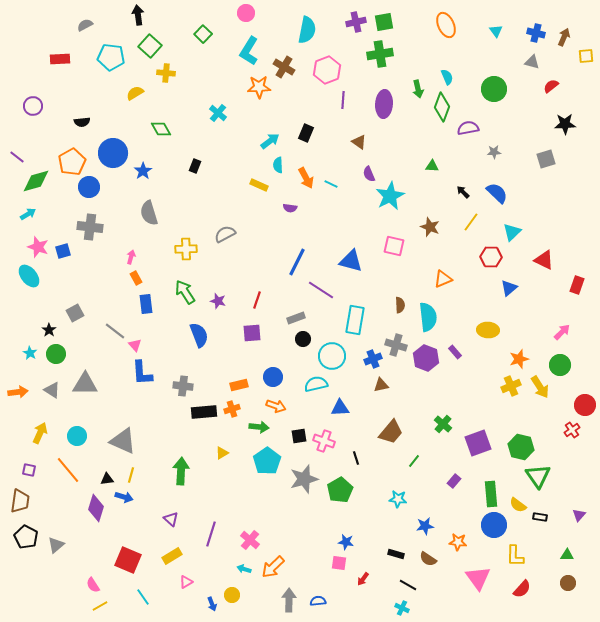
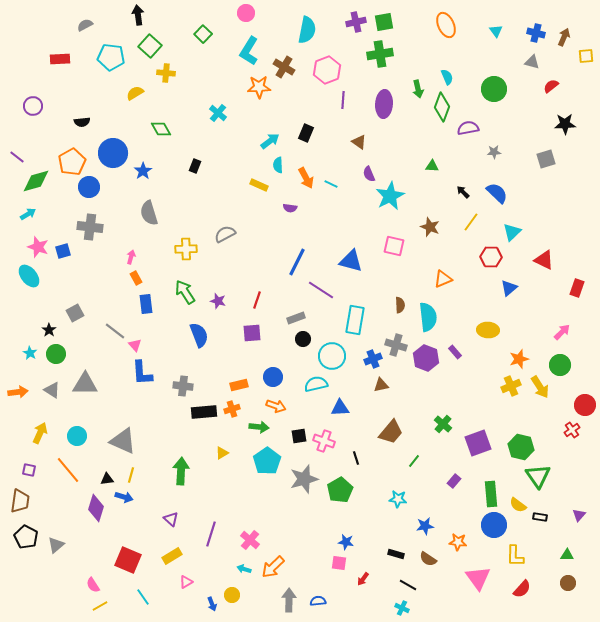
red rectangle at (577, 285): moved 3 px down
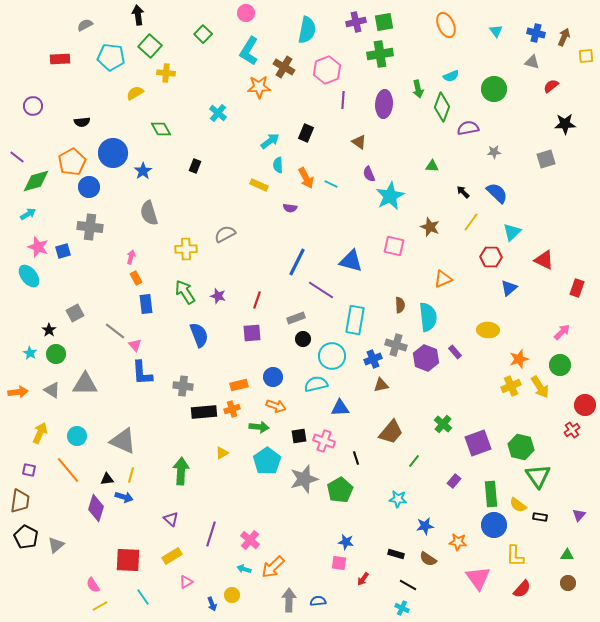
cyan semicircle at (447, 77): moved 4 px right, 1 px up; rotated 91 degrees clockwise
purple star at (218, 301): moved 5 px up
red square at (128, 560): rotated 20 degrees counterclockwise
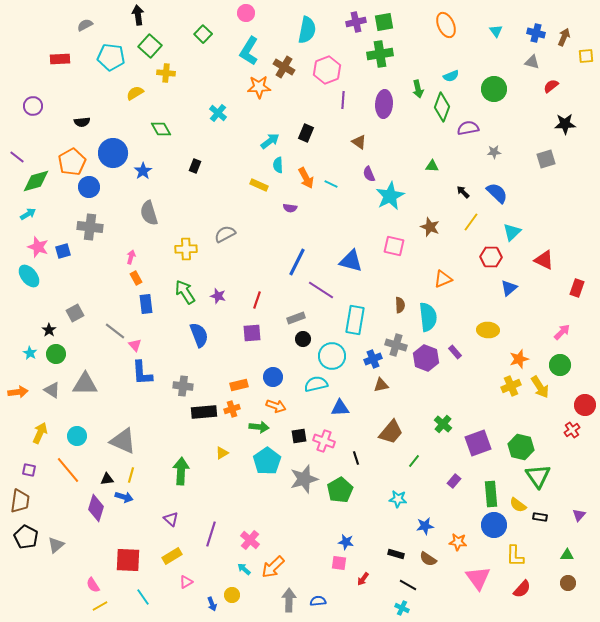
cyan arrow at (244, 569): rotated 24 degrees clockwise
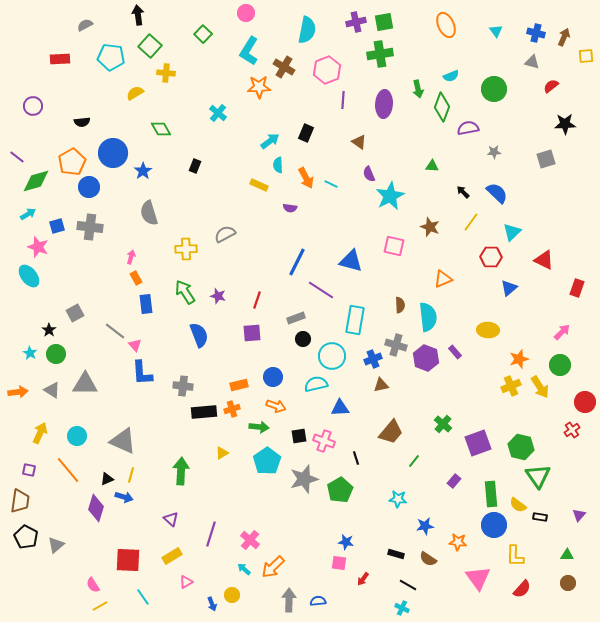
blue square at (63, 251): moved 6 px left, 25 px up
red circle at (585, 405): moved 3 px up
black triangle at (107, 479): rotated 16 degrees counterclockwise
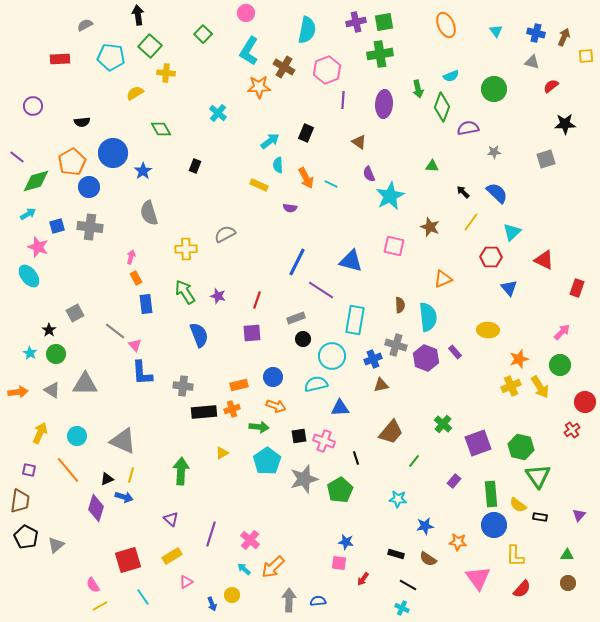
blue triangle at (509, 288): rotated 30 degrees counterclockwise
red square at (128, 560): rotated 20 degrees counterclockwise
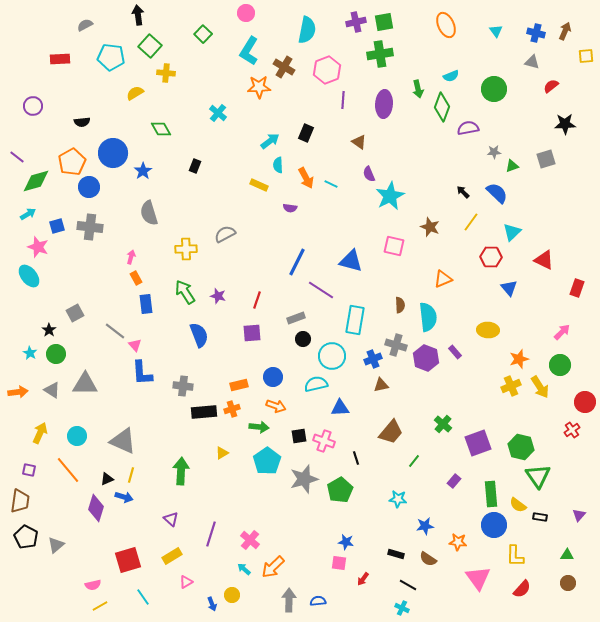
brown arrow at (564, 37): moved 1 px right, 6 px up
green triangle at (432, 166): moved 80 px right; rotated 24 degrees counterclockwise
pink semicircle at (93, 585): rotated 70 degrees counterclockwise
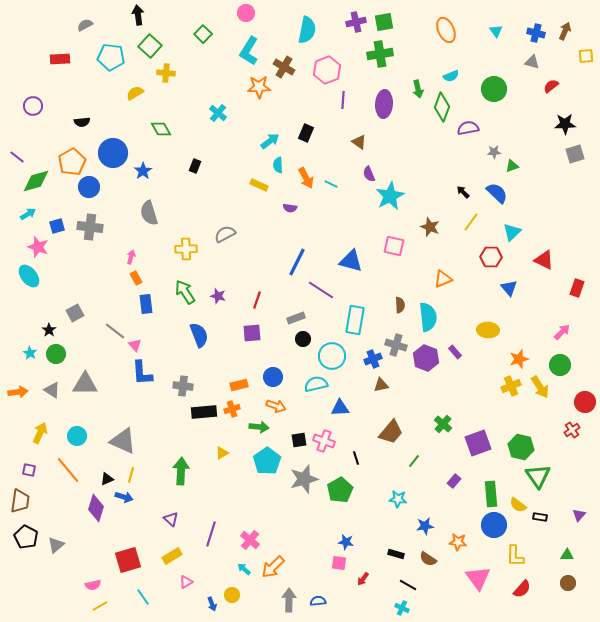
orange ellipse at (446, 25): moved 5 px down
gray square at (546, 159): moved 29 px right, 5 px up
black square at (299, 436): moved 4 px down
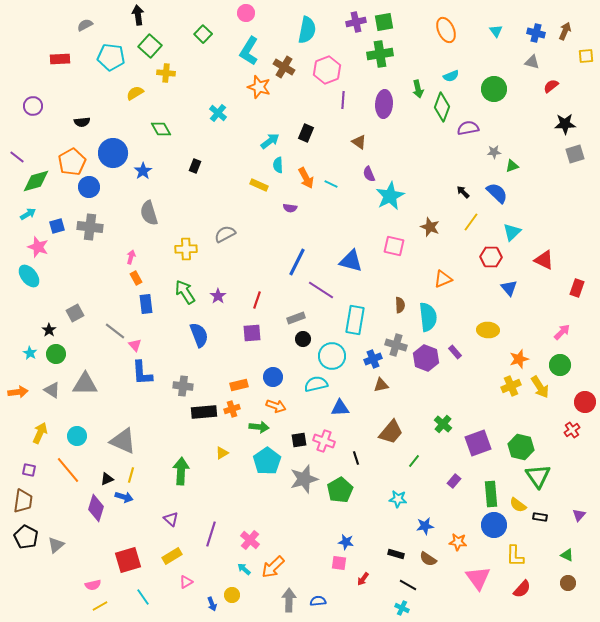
orange star at (259, 87): rotated 20 degrees clockwise
purple star at (218, 296): rotated 21 degrees clockwise
brown trapezoid at (20, 501): moved 3 px right
green triangle at (567, 555): rotated 24 degrees clockwise
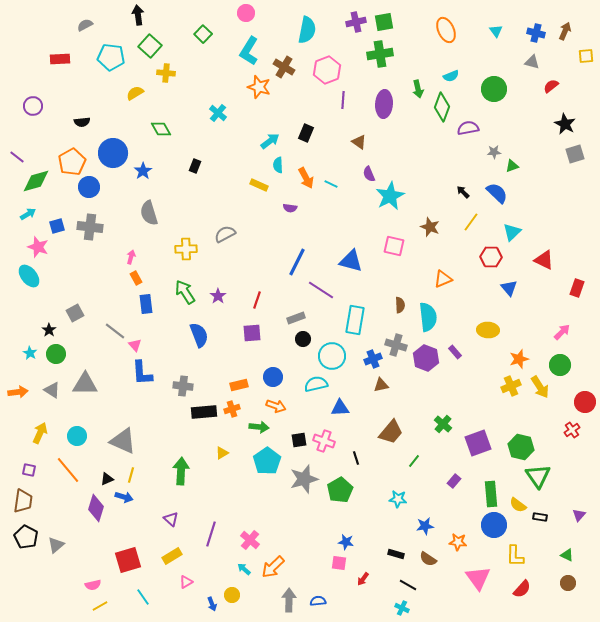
black star at (565, 124): rotated 30 degrees clockwise
